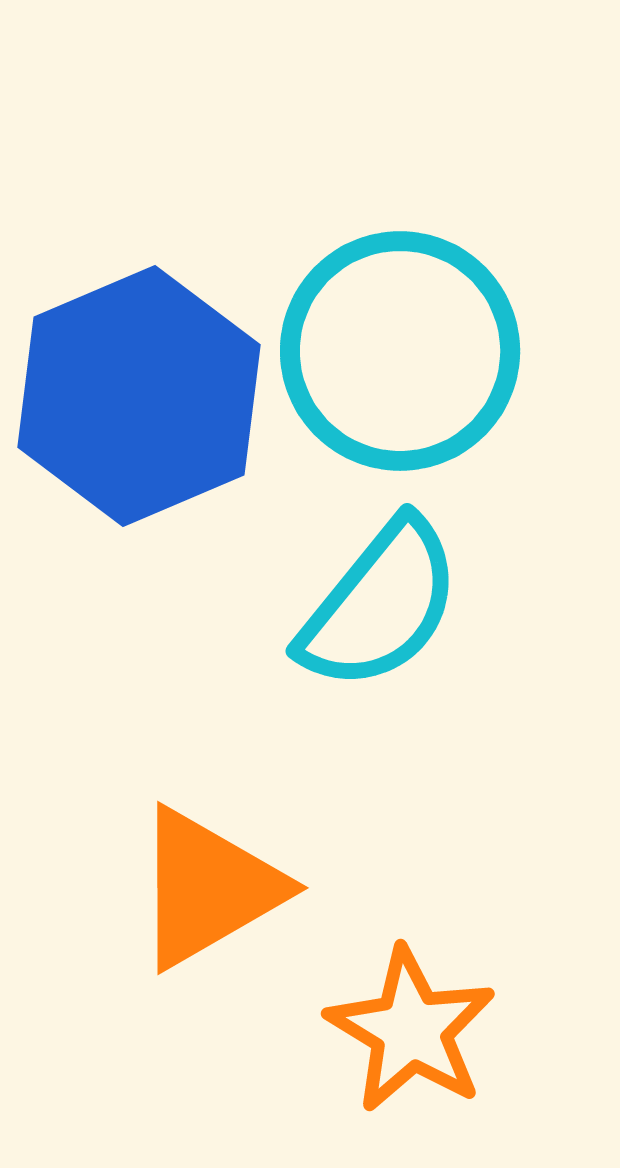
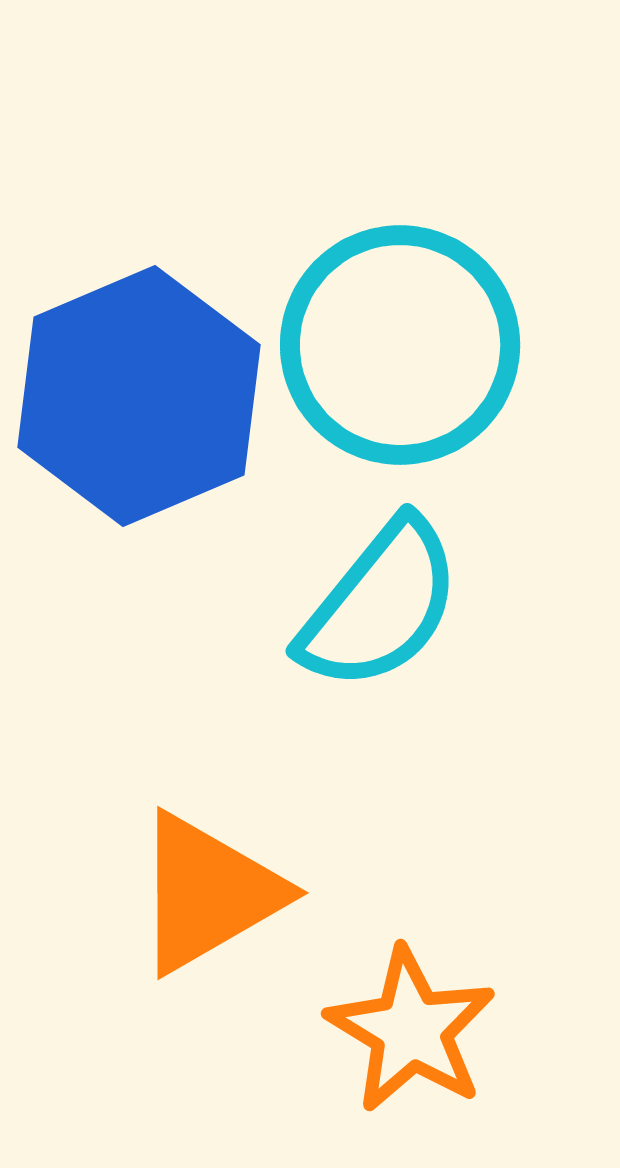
cyan circle: moved 6 px up
orange triangle: moved 5 px down
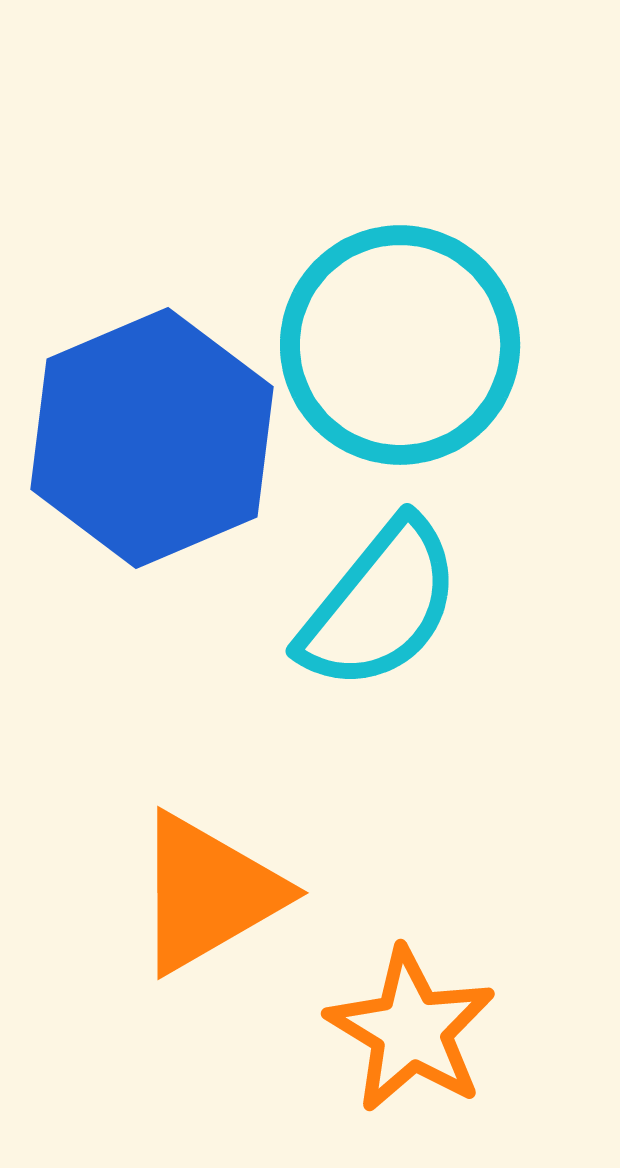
blue hexagon: moved 13 px right, 42 px down
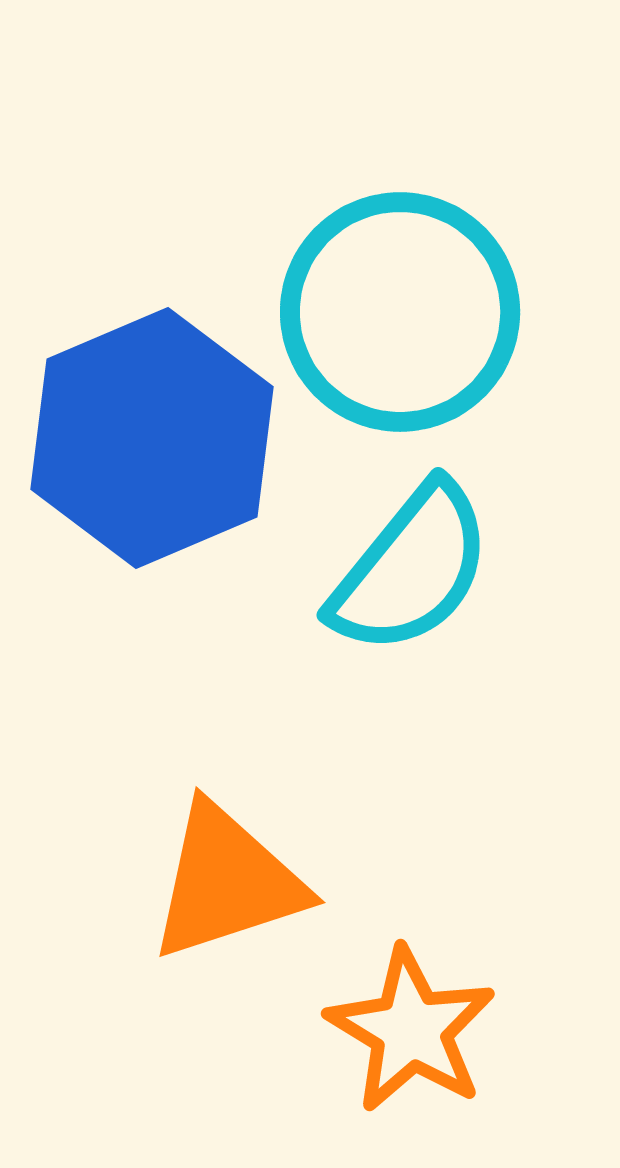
cyan circle: moved 33 px up
cyan semicircle: moved 31 px right, 36 px up
orange triangle: moved 19 px right, 11 px up; rotated 12 degrees clockwise
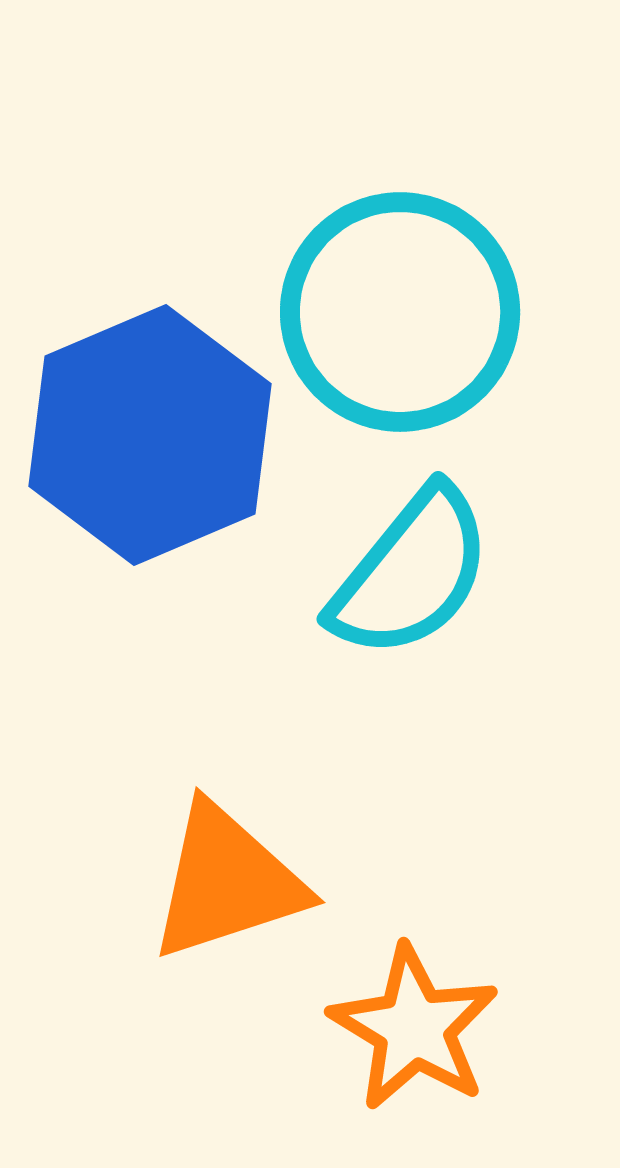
blue hexagon: moved 2 px left, 3 px up
cyan semicircle: moved 4 px down
orange star: moved 3 px right, 2 px up
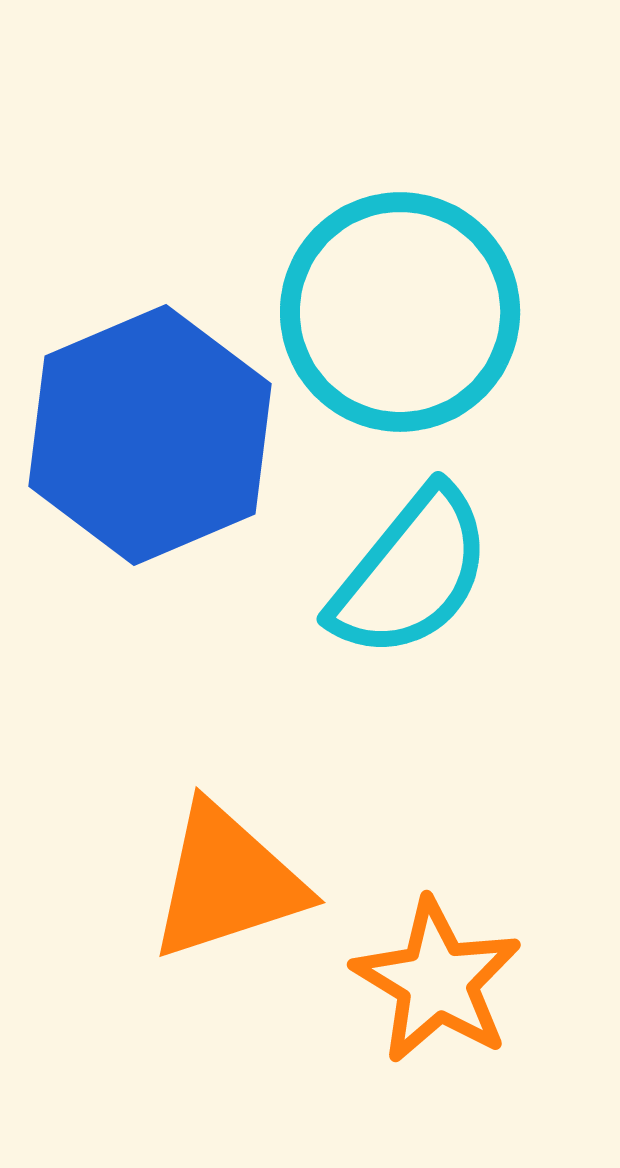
orange star: moved 23 px right, 47 px up
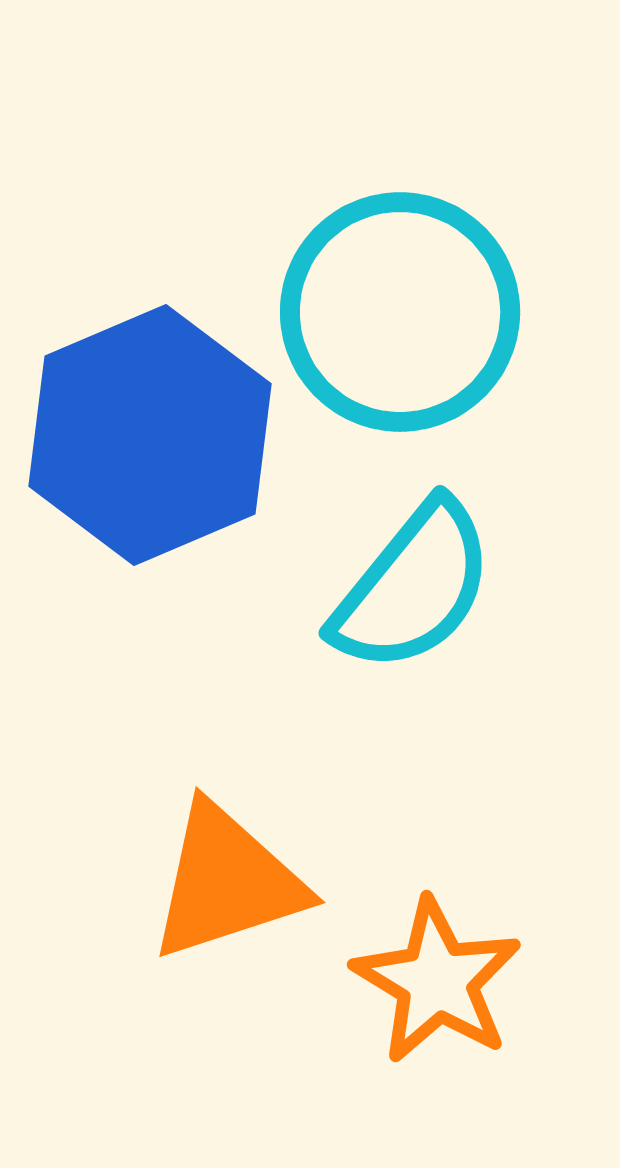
cyan semicircle: moved 2 px right, 14 px down
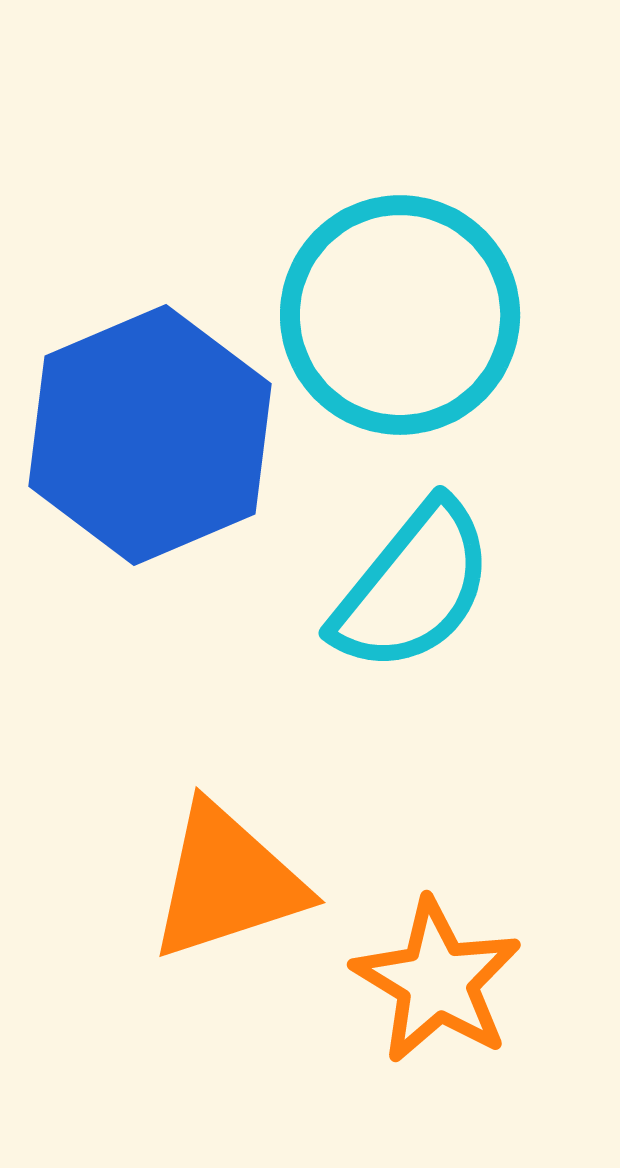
cyan circle: moved 3 px down
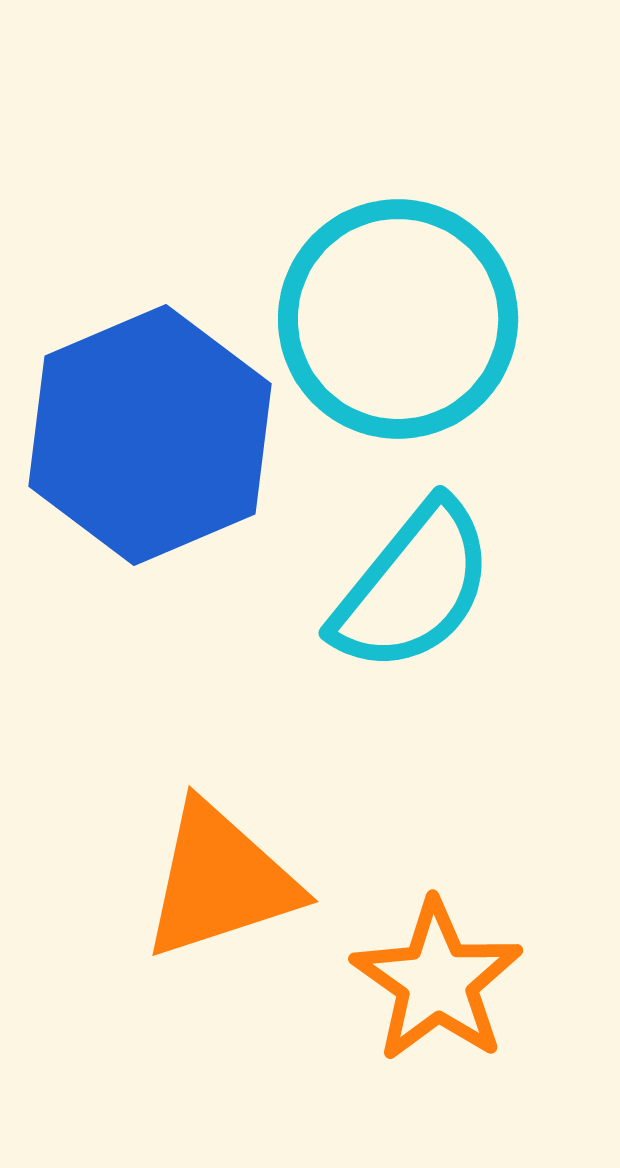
cyan circle: moved 2 px left, 4 px down
orange triangle: moved 7 px left, 1 px up
orange star: rotated 4 degrees clockwise
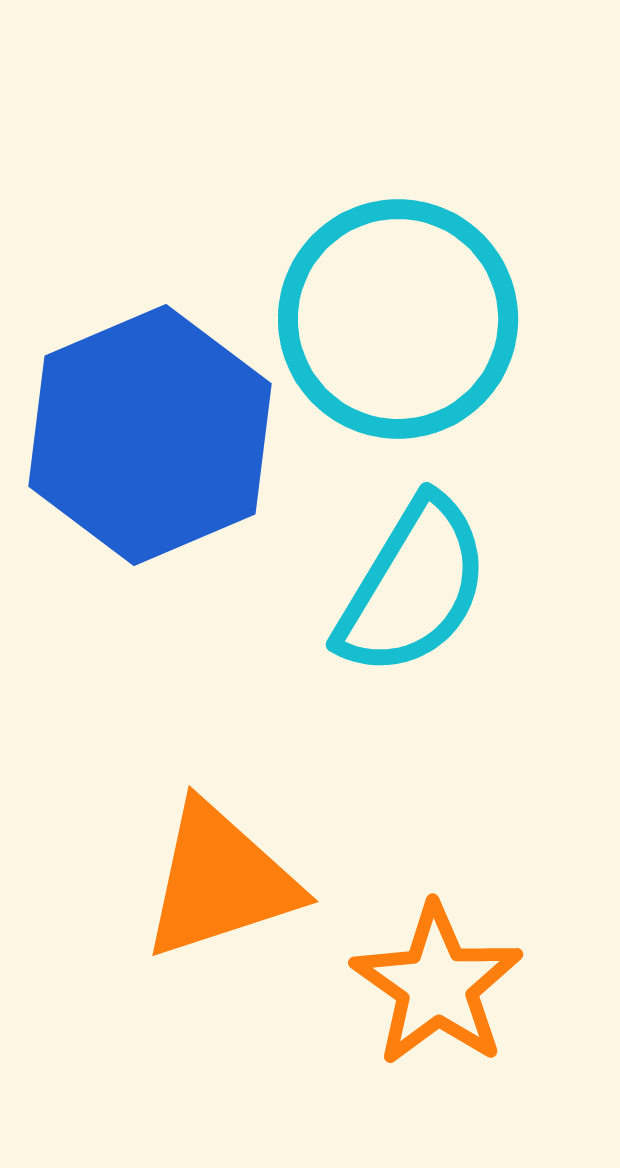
cyan semicircle: rotated 8 degrees counterclockwise
orange star: moved 4 px down
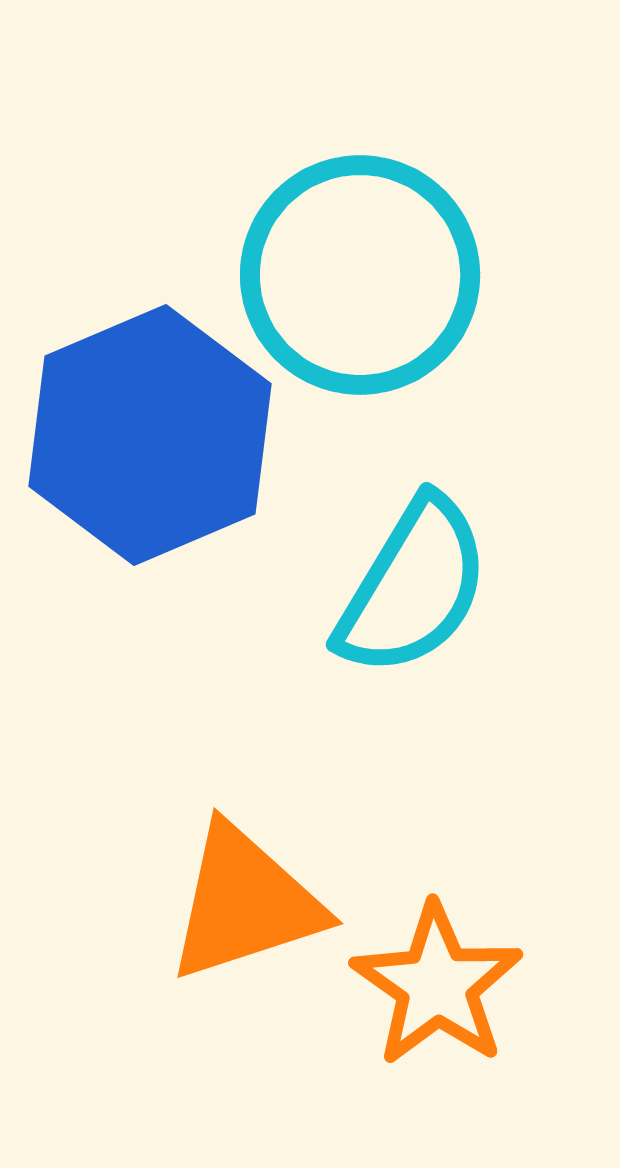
cyan circle: moved 38 px left, 44 px up
orange triangle: moved 25 px right, 22 px down
